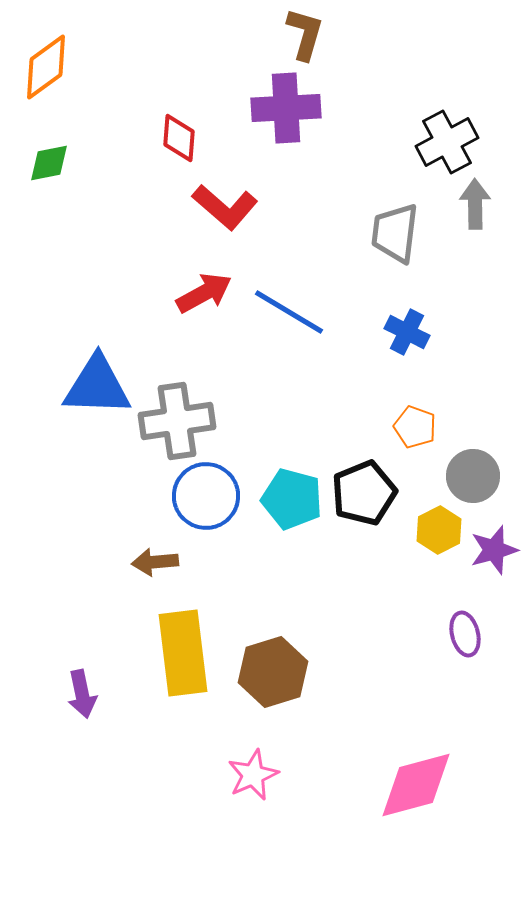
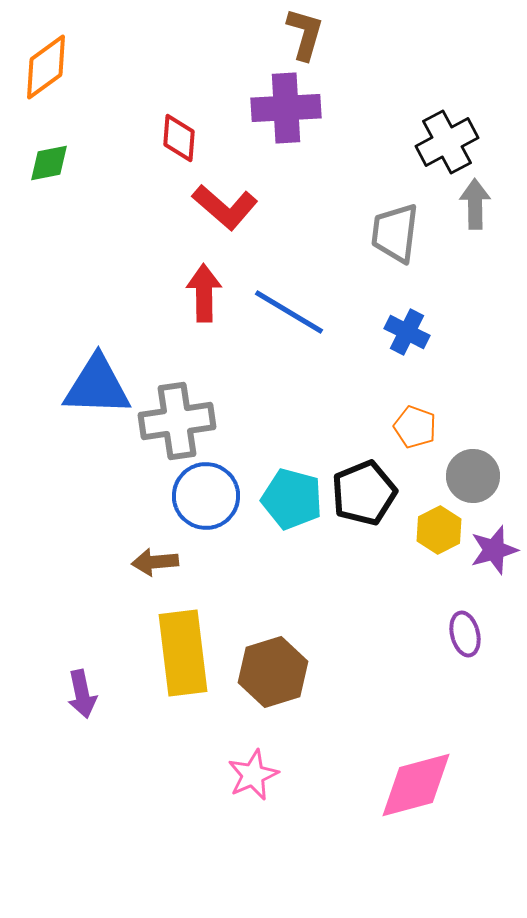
red arrow: rotated 62 degrees counterclockwise
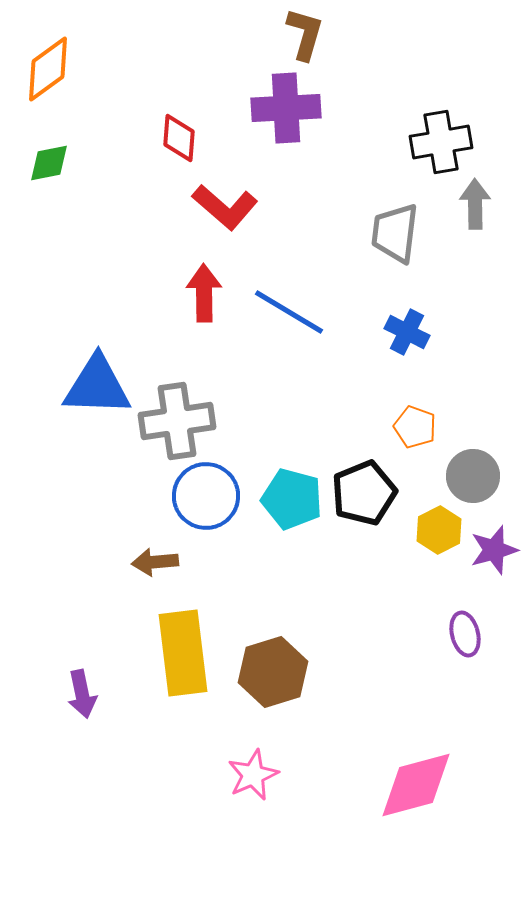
orange diamond: moved 2 px right, 2 px down
black cross: moved 6 px left; rotated 18 degrees clockwise
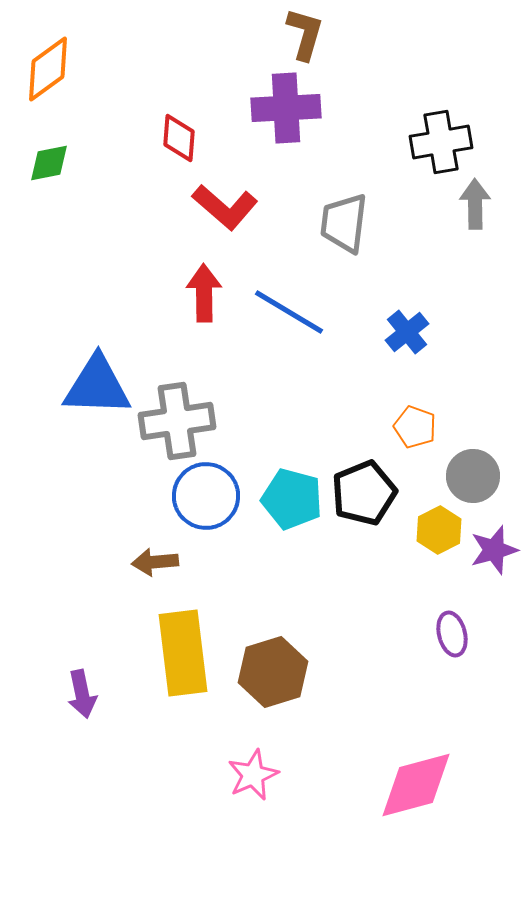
gray trapezoid: moved 51 px left, 10 px up
blue cross: rotated 24 degrees clockwise
purple ellipse: moved 13 px left
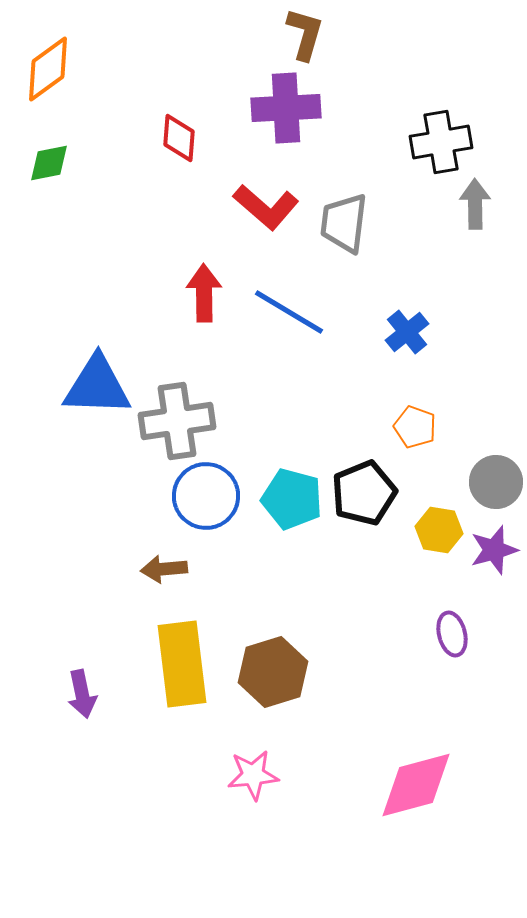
red L-shape: moved 41 px right
gray circle: moved 23 px right, 6 px down
yellow hexagon: rotated 24 degrees counterclockwise
brown arrow: moved 9 px right, 7 px down
yellow rectangle: moved 1 px left, 11 px down
pink star: rotated 18 degrees clockwise
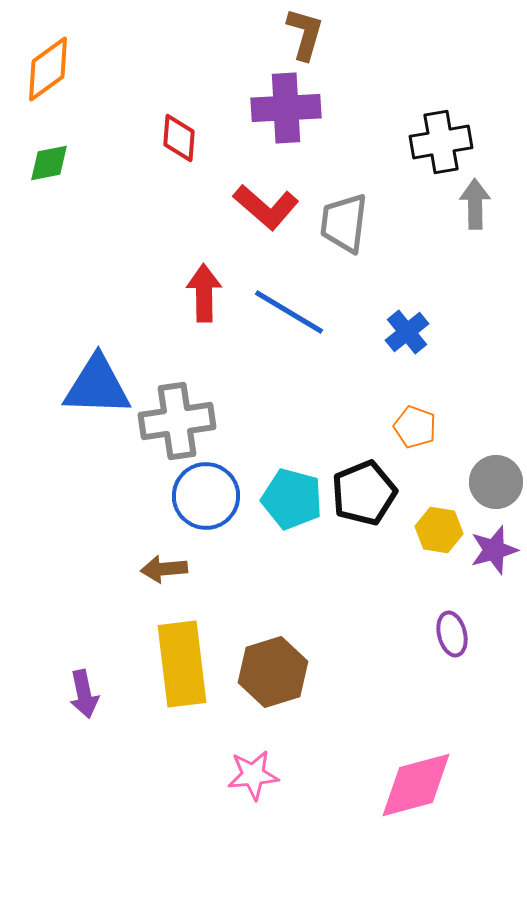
purple arrow: moved 2 px right
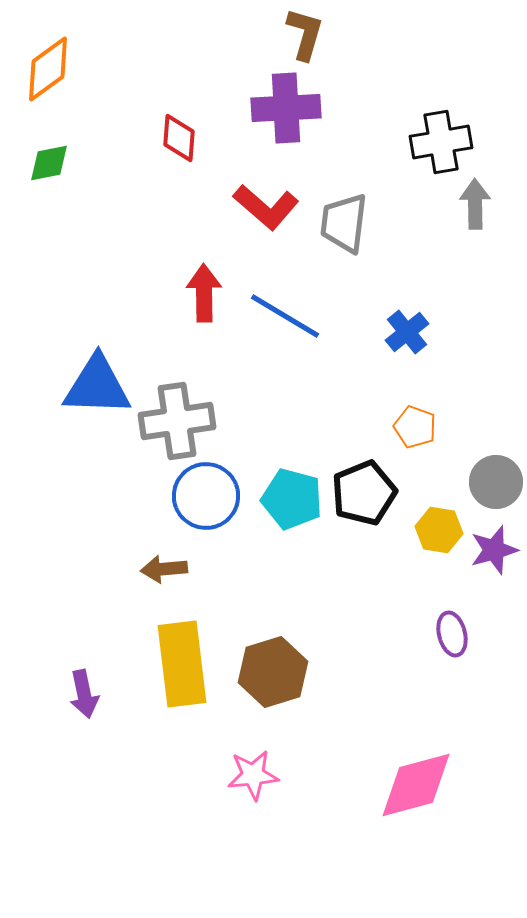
blue line: moved 4 px left, 4 px down
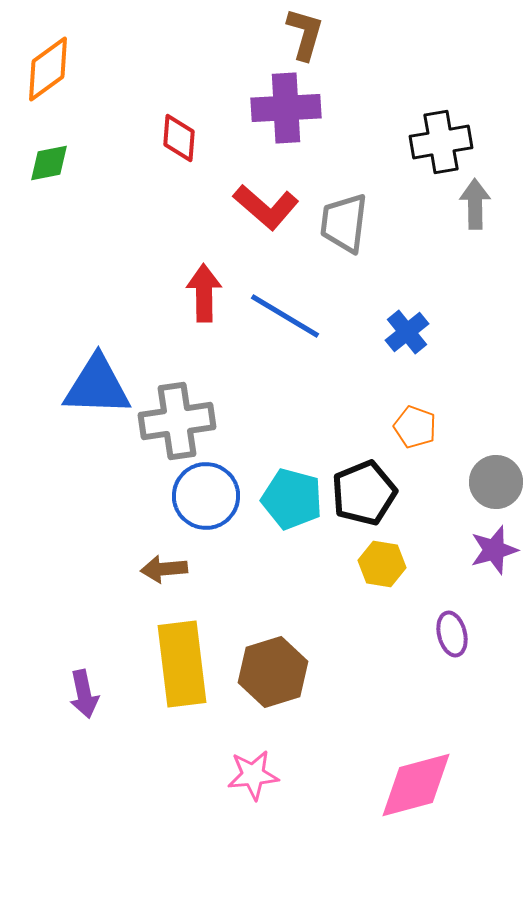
yellow hexagon: moved 57 px left, 34 px down
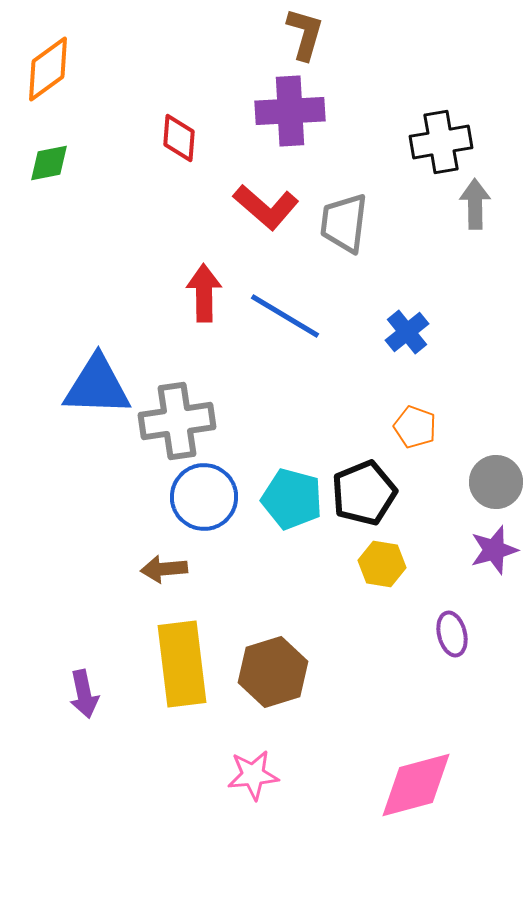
purple cross: moved 4 px right, 3 px down
blue circle: moved 2 px left, 1 px down
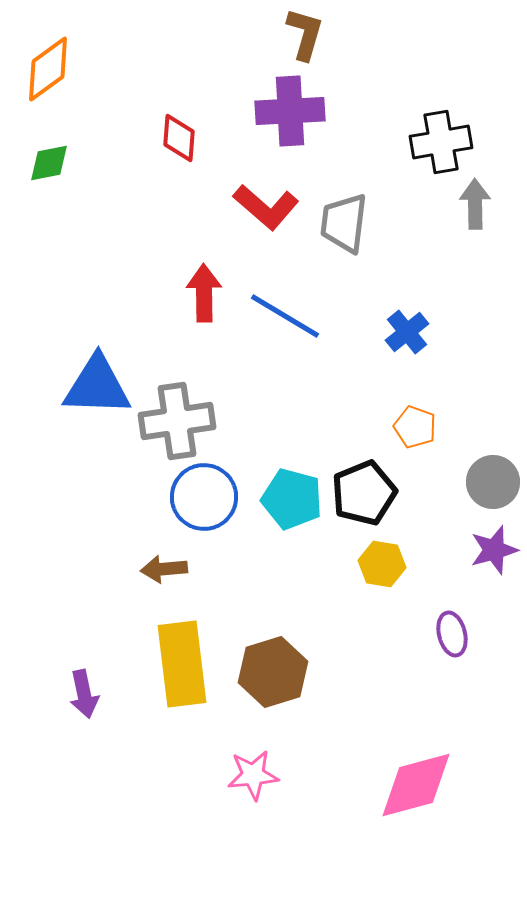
gray circle: moved 3 px left
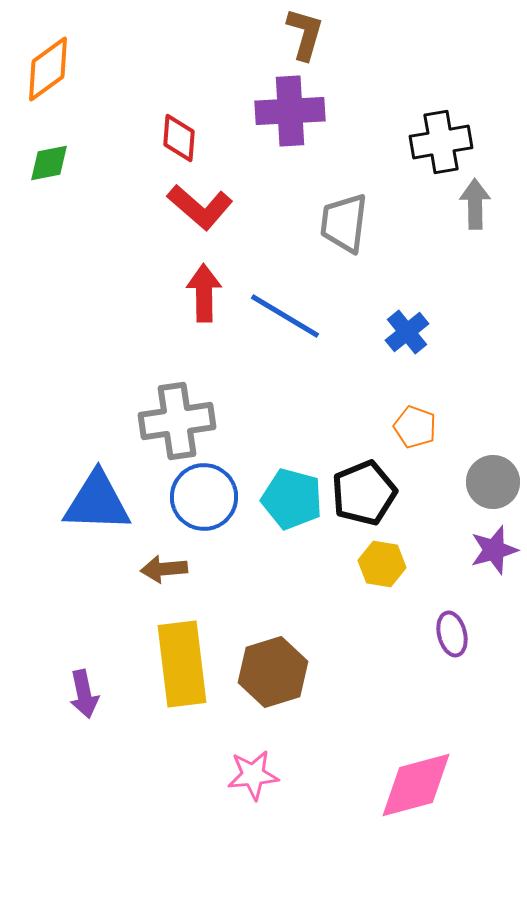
red L-shape: moved 66 px left
blue triangle: moved 116 px down
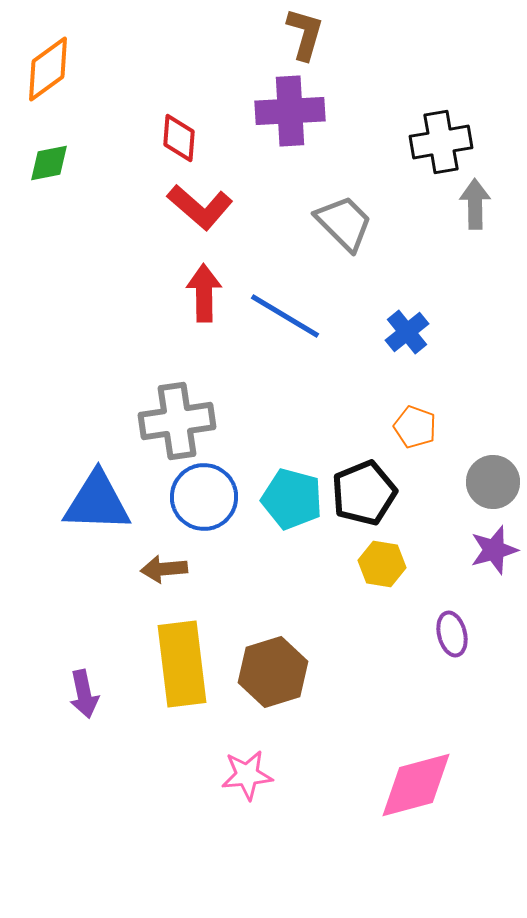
gray trapezoid: rotated 128 degrees clockwise
pink star: moved 6 px left
